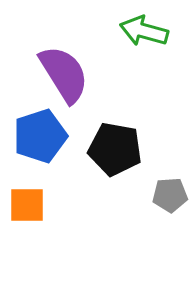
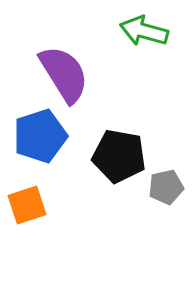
black pentagon: moved 4 px right, 7 px down
gray pentagon: moved 4 px left, 8 px up; rotated 8 degrees counterclockwise
orange square: rotated 18 degrees counterclockwise
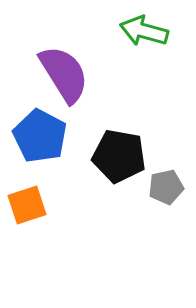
blue pentagon: rotated 26 degrees counterclockwise
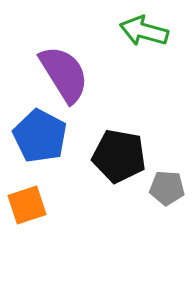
gray pentagon: moved 1 px right, 1 px down; rotated 16 degrees clockwise
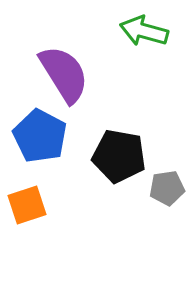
gray pentagon: rotated 12 degrees counterclockwise
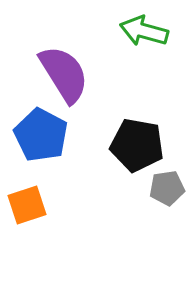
blue pentagon: moved 1 px right, 1 px up
black pentagon: moved 18 px right, 11 px up
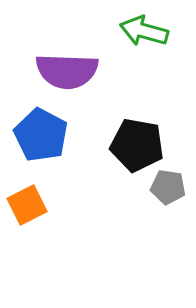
purple semicircle: moved 3 px right, 3 px up; rotated 124 degrees clockwise
gray pentagon: moved 1 px right, 1 px up; rotated 16 degrees clockwise
orange square: rotated 9 degrees counterclockwise
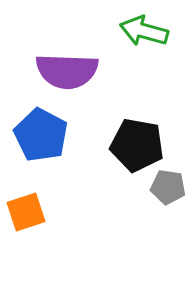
orange square: moved 1 px left, 7 px down; rotated 9 degrees clockwise
